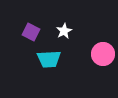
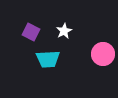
cyan trapezoid: moved 1 px left
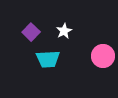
purple square: rotated 18 degrees clockwise
pink circle: moved 2 px down
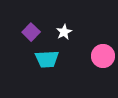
white star: moved 1 px down
cyan trapezoid: moved 1 px left
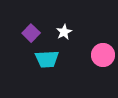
purple square: moved 1 px down
pink circle: moved 1 px up
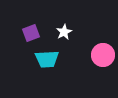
purple square: rotated 24 degrees clockwise
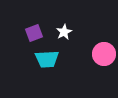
purple square: moved 3 px right
pink circle: moved 1 px right, 1 px up
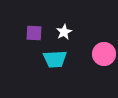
purple square: rotated 24 degrees clockwise
cyan trapezoid: moved 8 px right
